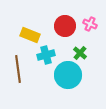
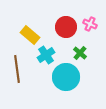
red circle: moved 1 px right, 1 px down
yellow rectangle: rotated 18 degrees clockwise
cyan cross: rotated 18 degrees counterclockwise
brown line: moved 1 px left
cyan circle: moved 2 px left, 2 px down
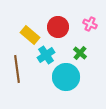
red circle: moved 8 px left
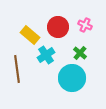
pink cross: moved 5 px left, 1 px down
cyan circle: moved 6 px right, 1 px down
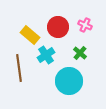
brown line: moved 2 px right, 1 px up
cyan circle: moved 3 px left, 3 px down
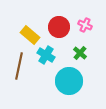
red circle: moved 1 px right
cyan cross: rotated 24 degrees counterclockwise
brown line: moved 2 px up; rotated 20 degrees clockwise
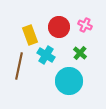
yellow rectangle: rotated 30 degrees clockwise
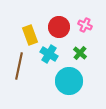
cyan cross: moved 3 px right, 1 px up
